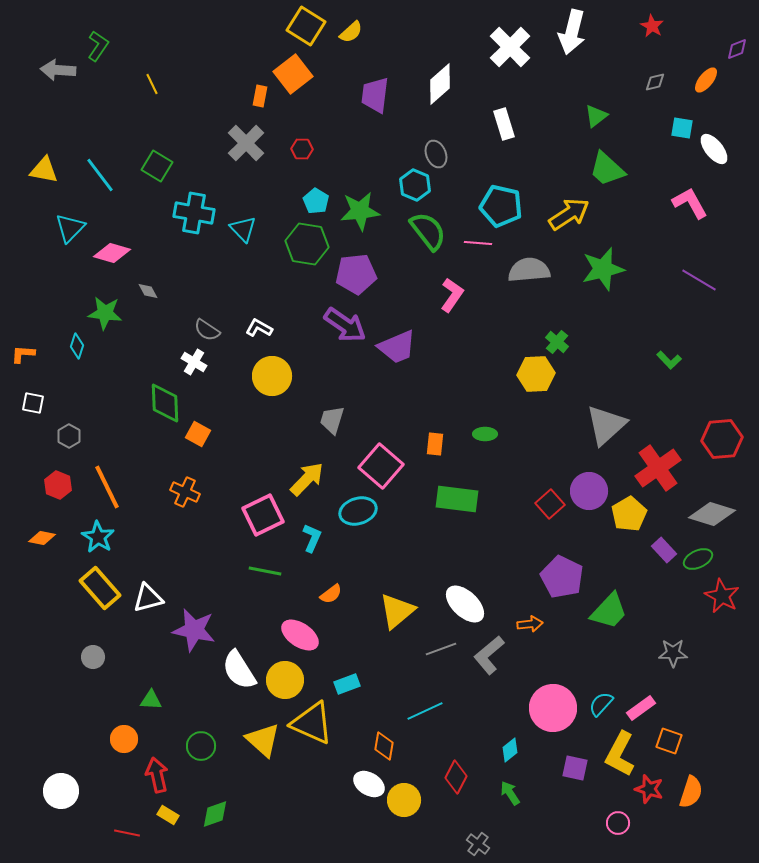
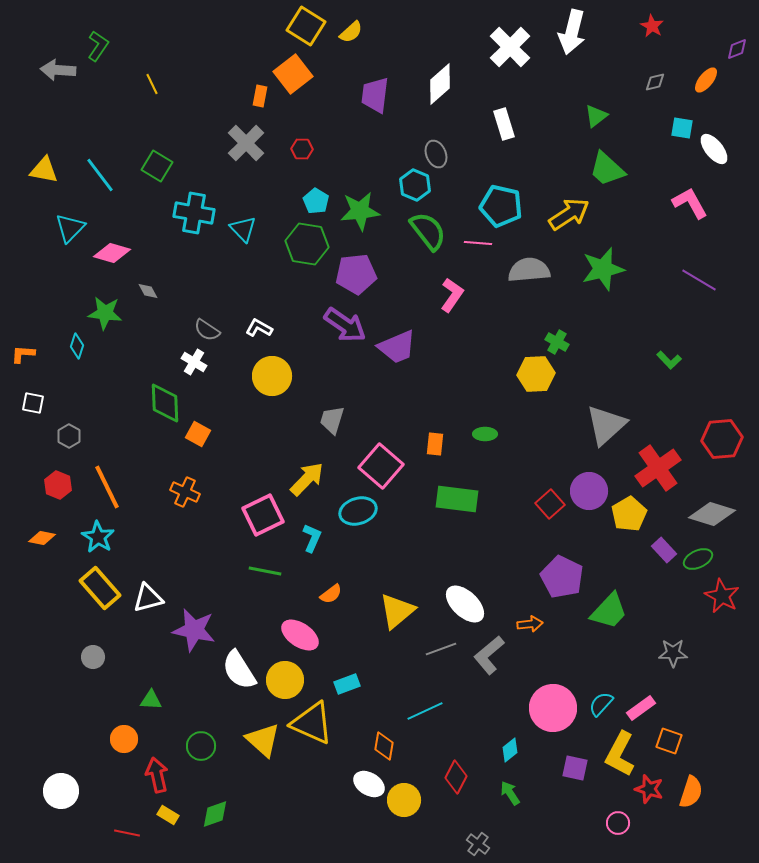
green cross at (557, 342): rotated 10 degrees counterclockwise
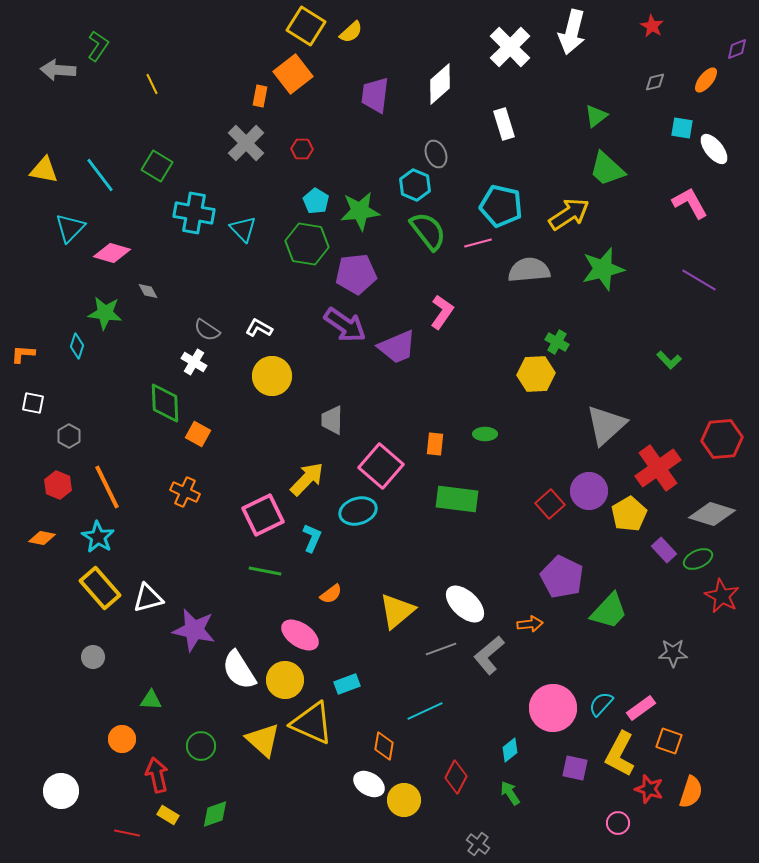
pink line at (478, 243): rotated 20 degrees counterclockwise
pink L-shape at (452, 295): moved 10 px left, 17 px down
gray trapezoid at (332, 420): rotated 16 degrees counterclockwise
orange circle at (124, 739): moved 2 px left
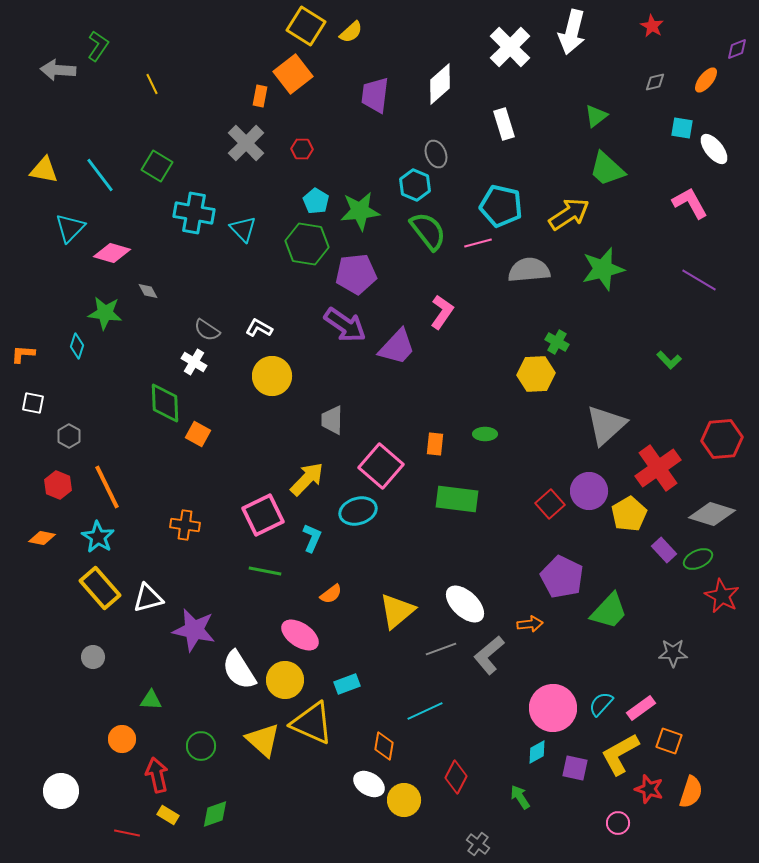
purple trapezoid at (397, 347): rotated 24 degrees counterclockwise
orange cross at (185, 492): moved 33 px down; rotated 16 degrees counterclockwise
cyan diamond at (510, 750): moved 27 px right, 2 px down; rotated 10 degrees clockwise
yellow L-shape at (620, 754): rotated 33 degrees clockwise
green arrow at (510, 793): moved 10 px right, 4 px down
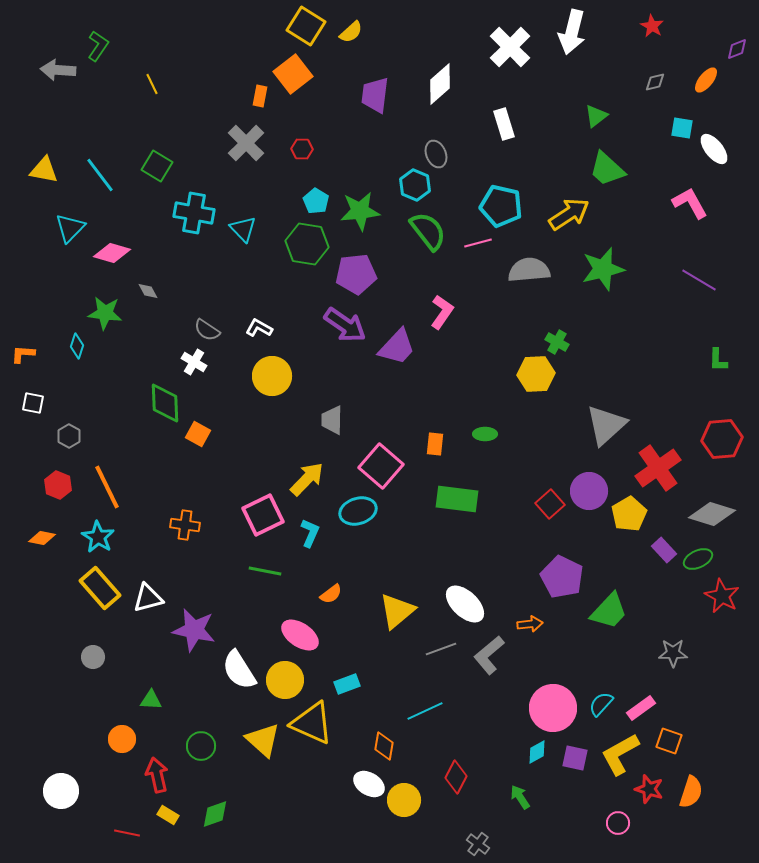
green L-shape at (669, 360): moved 49 px right; rotated 45 degrees clockwise
cyan L-shape at (312, 538): moved 2 px left, 5 px up
purple square at (575, 768): moved 10 px up
